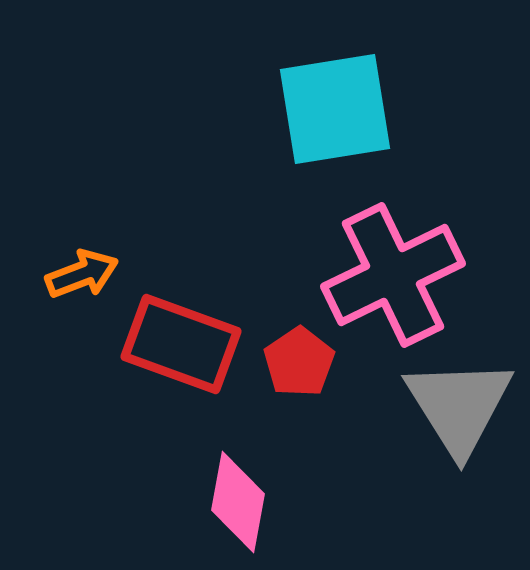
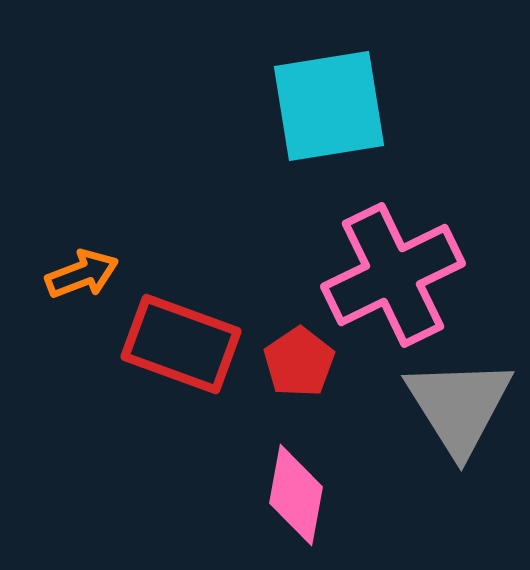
cyan square: moved 6 px left, 3 px up
pink diamond: moved 58 px right, 7 px up
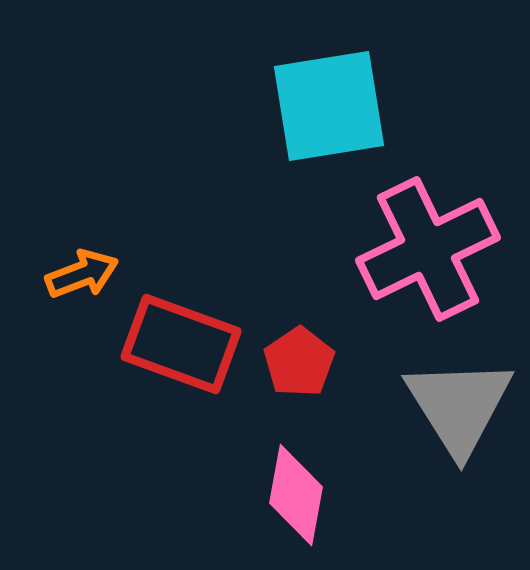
pink cross: moved 35 px right, 26 px up
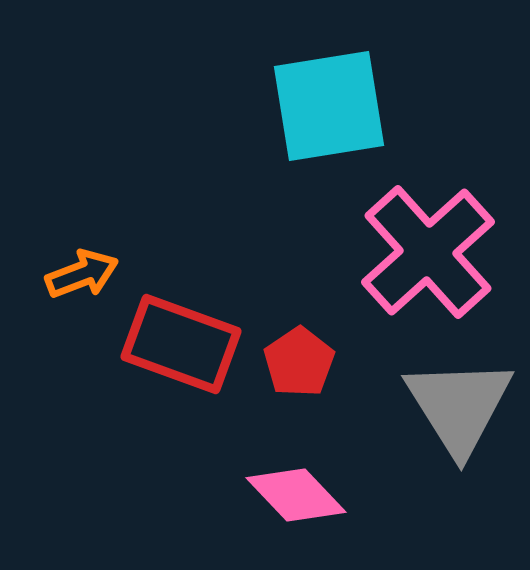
pink cross: moved 3 px down; rotated 16 degrees counterclockwise
pink diamond: rotated 54 degrees counterclockwise
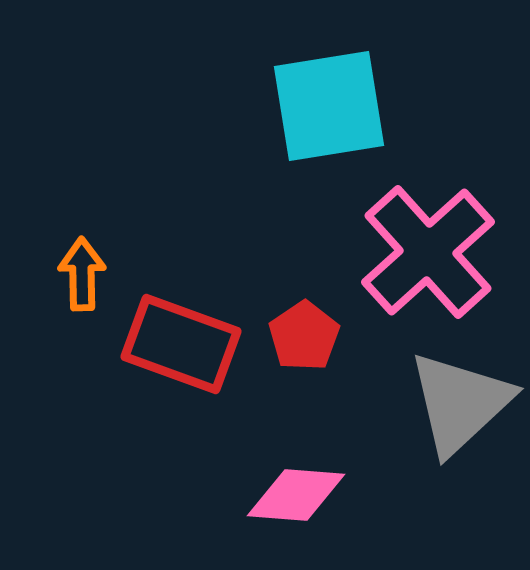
orange arrow: rotated 70 degrees counterclockwise
red pentagon: moved 5 px right, 26 px up
gray triangle: moved 1 px right, 3 px up; rotated 19 degrees clockwise
pink diamond: rotated 42 degrees counterclockwise
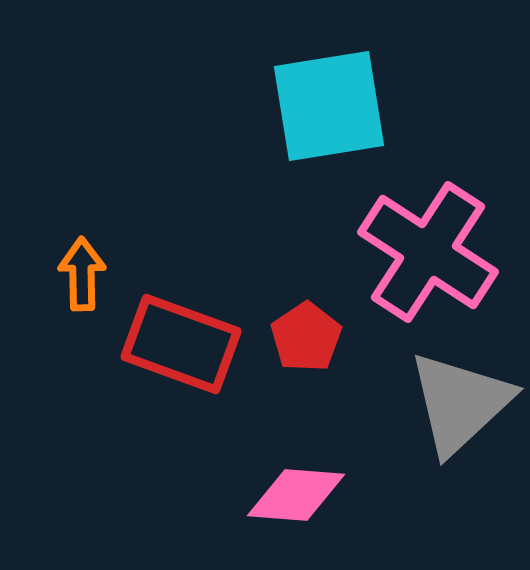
pink cross: rotated 15 degrees counterclockwise
red pentagon: moved 2 px right, 1 px down
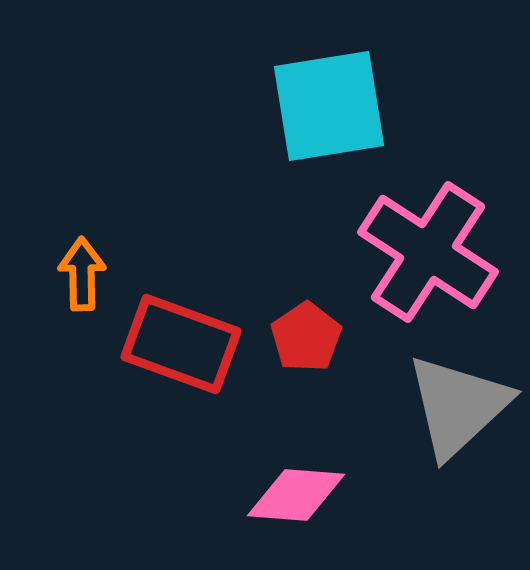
gray triangle: moved 2 px left, 3 px down
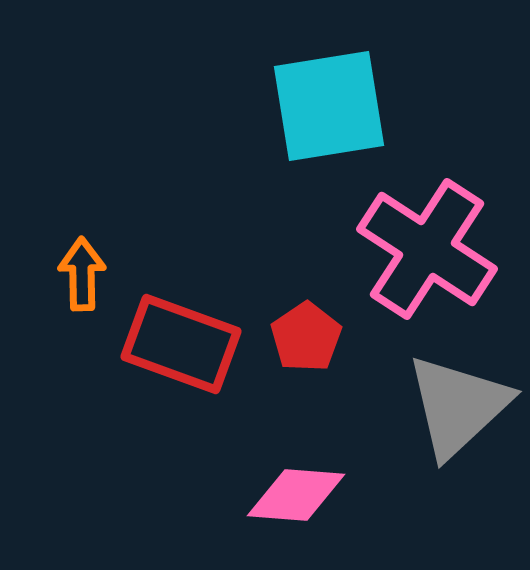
pink cross: moved 1 px left, 3 px up
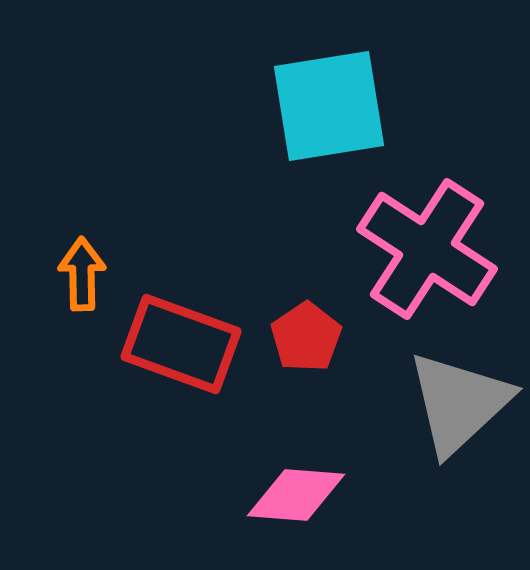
gray triangle: moved 1 px right, 3 px up
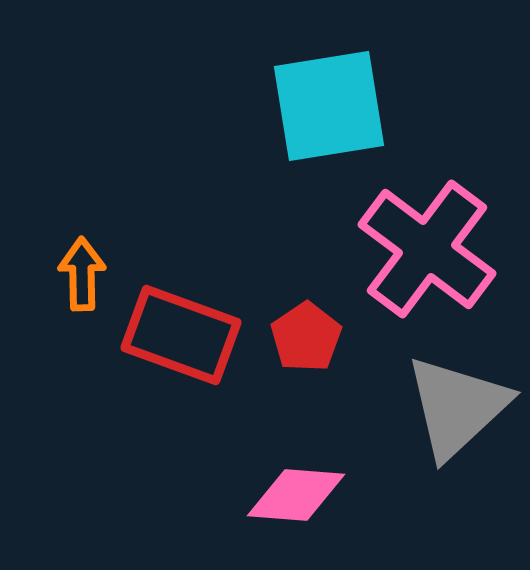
pink cross: rotated 4 degrees clockwise
red rectangle: moved 9 px up
gray triangle: moved 2 px left, 4 px down
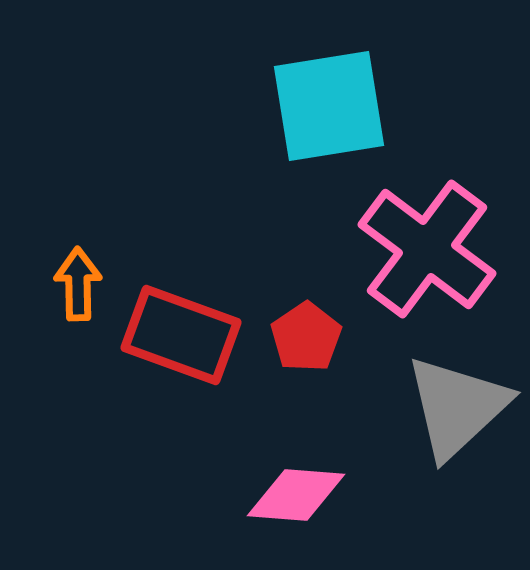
orange arrow: moved 4 px left, 10 px down
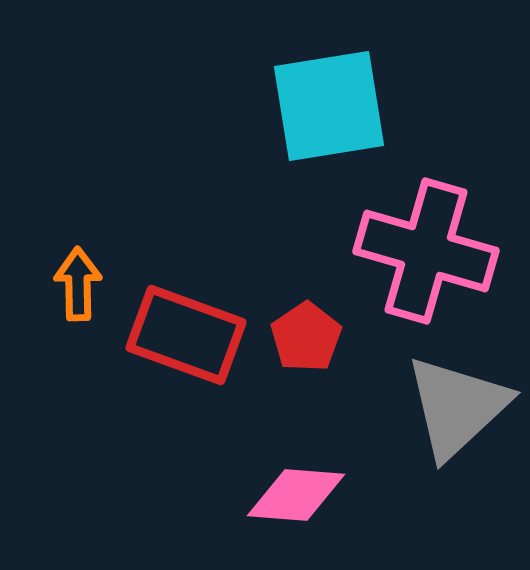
pink cross: moved 1 px left, 2 px down; rotated 21 degrees counterclockwise
red rectangle: moved 5 px right
